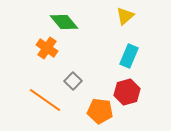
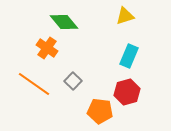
yellow triangle: rotated 24 degrees clockwise
orange line: moved 11 px left, 16 px up
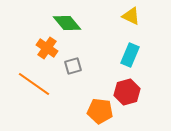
yellow triangle: moved 6 px right; rotated 42 degrees clockwise
green diamond: moved 3 px right, 1 px down
cyan rectangle: moved 1 px right, 1 px up
gray square: moved 15 px up; rotated 30 degrees clockwise
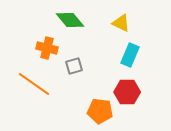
yellow triangle: moved 10 px left, 7 px down
green diamond: moved 3 px right, 3 px up
orange cross: rotated 20 degrees counterclockwise
gray square: moved 1 px right
red hexagon: rotated 15 degrees clockwise
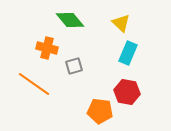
yellow triangle: rotated 18 degrees clockwise
cyan rectangle: moved 2 px left, 2 px up
red hexagon: rotated 10 degrees clockwise
